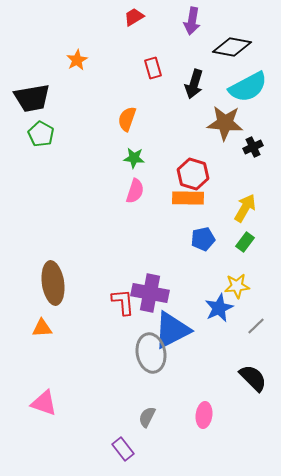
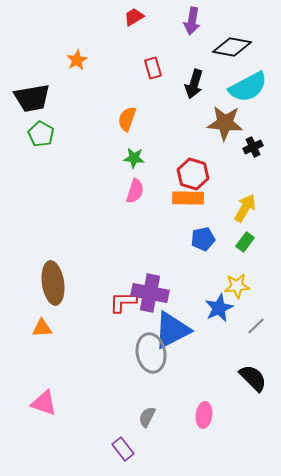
red L-shape: rotated 84 degrees counterclockwise
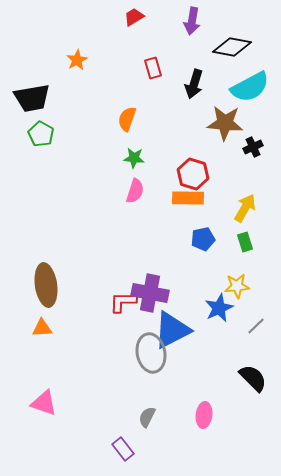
cyan semicircle: moved 2 px right
green rectangle: rotated 54 degrees counterclockwise
brown ellipse: moved 7 px left, 2 px down
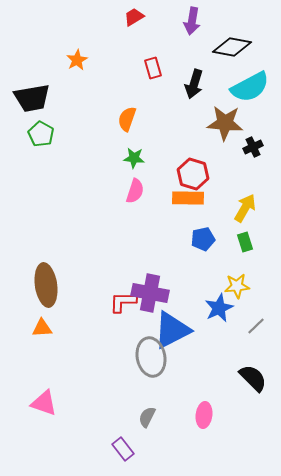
gray ellipse: moved 4 px down
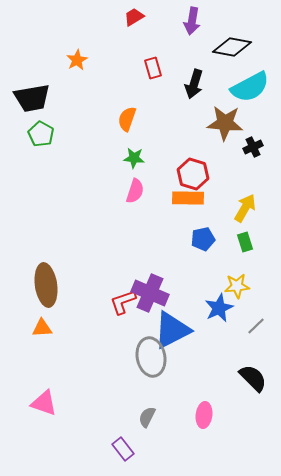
purple cross: rotated 12 degrees clockwise
red L-shape: rotated 20 degrees counterclockwise
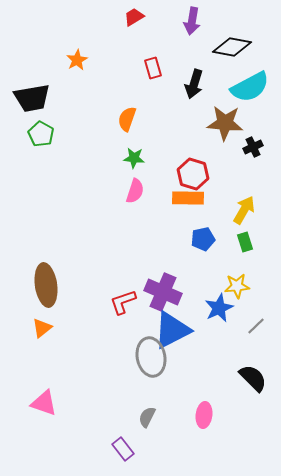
yellow arrow: moved 1 px left, 2 px down
purple cross: moved 13 px right, 1 px up
orange triangle: rotated 35 degrees counterclockwise
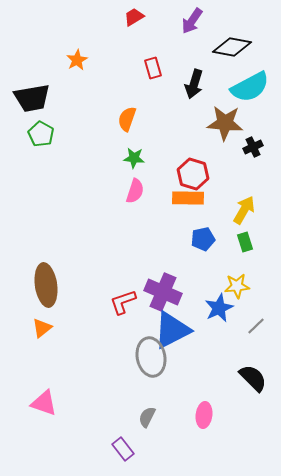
purple arrow: rotated 24 degrees clockwise
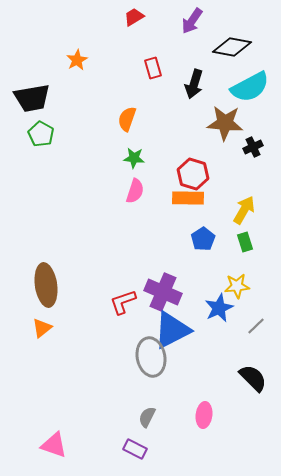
blue pentagon: rotated 20 degrees counterclockwise
pink triangle: moved 10 px right, 42 px down
purple rectangle: moved 12 px right; rotated 25 degrees counterclockwise
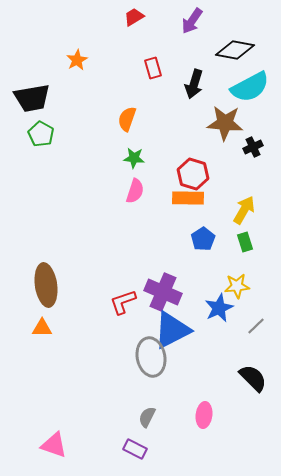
black diamond: moved 3 px right, 3 px down
orange triangle: rotated 40 degrees clockwise
